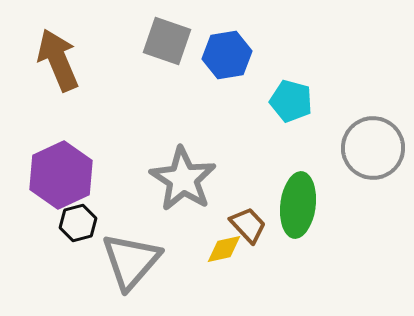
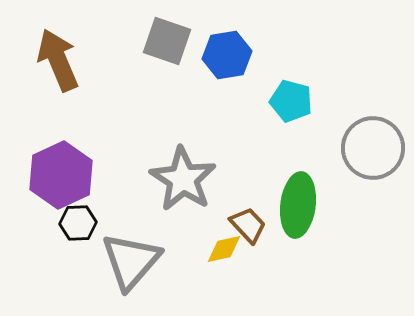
black hexagon: rotated 12 degrees clockwise
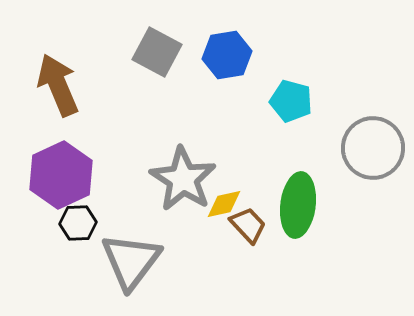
gray square: moved 10 px left, 11 px down; rotated 9 degrees clockwise
brown arrow: moved 25 px down
yellow diamond: moved 45 px up
gray triangle: rotated 4 degrees counterclockwise
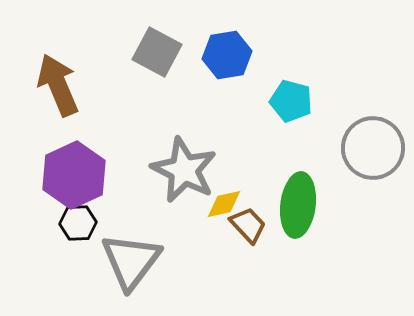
purple hexagon: moved 13 px right
gray star: moved 1 px right, 9 px up; rotated 6 degrees counterclockwise
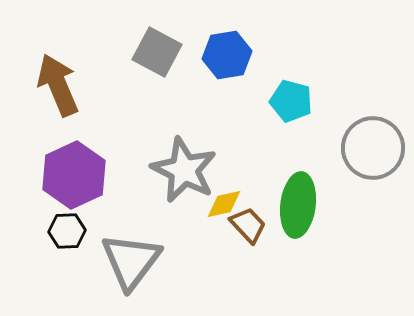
black hexagon: moved 11 px left, 8 px down
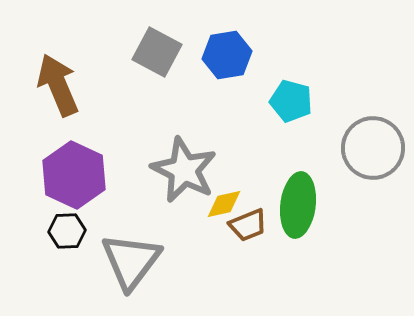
purple hexagon: rotated 10 degrees counterclockwise
brown trapezoid: rotated 111 degrees clockwise
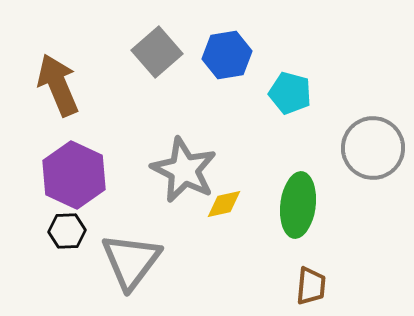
gray square: rotated 21 degrees clockwise
cyan pentagon: moved 1 px left, 8 px up
brown trapezoid: moved 63 px right, 61 px down; rotated 63 degrees counterclockwise
